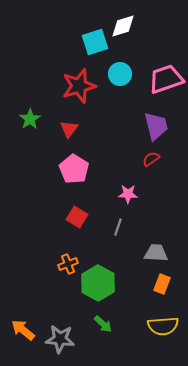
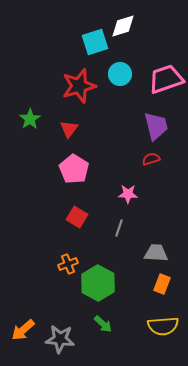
red semicircle: rotated 18 degrees clockwise
gray line: moved 1 px right, 1 px down
orange arrow: rotated 80 degrees counterclockwise
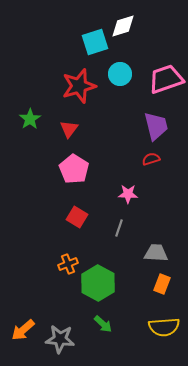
yellow semicircle: moved 1 px right, 1 px down
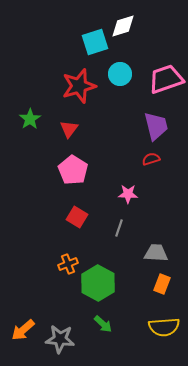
pink pentagon: moved 1 px left, 1 px down
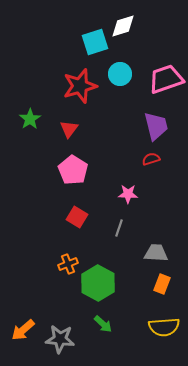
red star: moved 1 px right
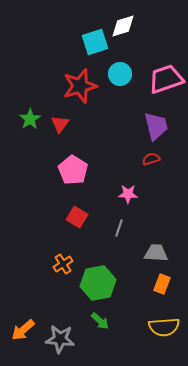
red triangle: moved 9 px left, 5 px up
orange cross: moved 5 px left; rotated 12 degrees counterclockwise
green hexagon: rotated 20 degrees clockwise
green arrow: moved 3 px left, 3 px up
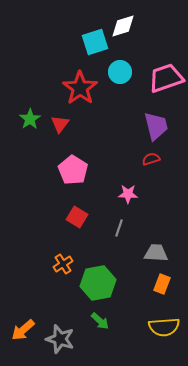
cyan circle: moved 2 px up
pink trapezoid: moved 1 px up
red star: moved 2 px down; rotated 20 degrees counterclockwise
gray star: rotated 12 degrees clockwise
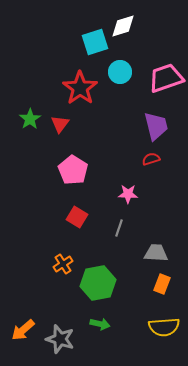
green arrow: moved 3 px down; rotated 30 degrees counterclockwise
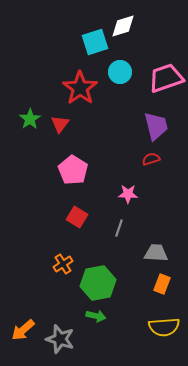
green arrow: moved 4 px left, 8 px up
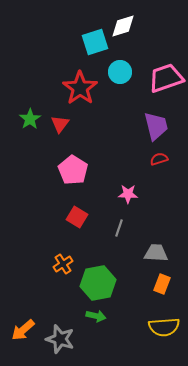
red semicircle: moved 8 px right
